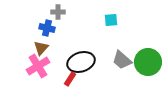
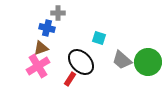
gray cross: moved 1 px down
cyan square: moved 12 px left, 18 px down; rotated 24 degrees clockwise
brown triangle: rotated 28 degrees clockwise
black ellipse: rotated 64 degrees clockwise
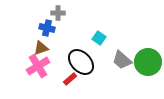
cyan square: rotated 16 degrees clockwise
red rectangle: rotated 16 degrees clockwise
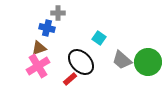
brown triangle: moved 2 px left
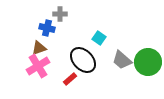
gray cross: moved 2 px right, 1 px down
black ellipse: moved 2 px right, 2 px up
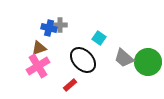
gray cross: moved 11 px down
blue cross: moved 2 px right
gray trapezoid: moved 2 px right, 2 px up
red rectangle: moved 6 px down
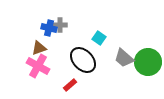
pink cross: rotated 30 degrees counterclockwise
